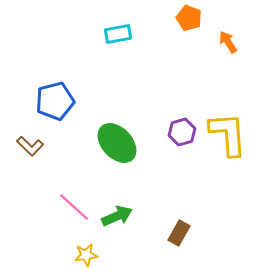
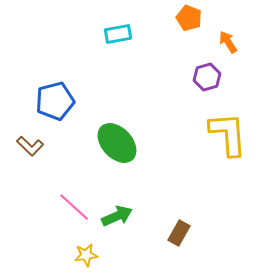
purple hexagon: moved 25 px right, 55 px up
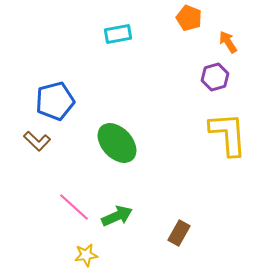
purple hexagon: moved 8 px right
brown L-shape: moved 7 px right, 5 px up
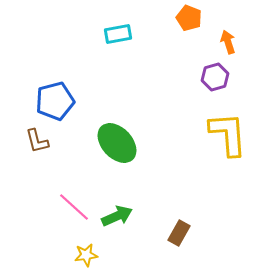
orange arrow: rotated 15 degrees clockwise
brown L-shape: rotated 32 degrees clockwise
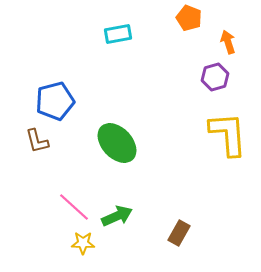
yellow star: moved 3 px left, 12 px up; rotated 10 degrees clockwise
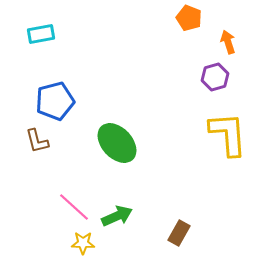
cyan rectangle: moved 77 px left
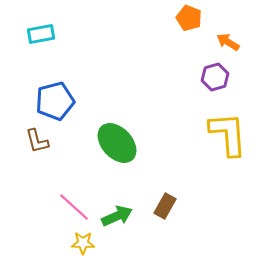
orange arrow: rotated 40 degrees counterclockwise
brown rectangle: moved 14 px left, 27 px up
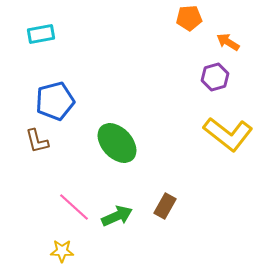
orange pentagon: rotated 25 degrees counterclockwise
yellow L-shape: rotated 132 degrees clockwise
yellow star: moved 21 px left, 8 px down
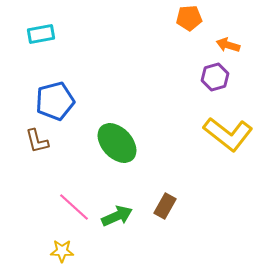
orange arrow: moved 3 px down; rotated 15 degrees counterclockwise
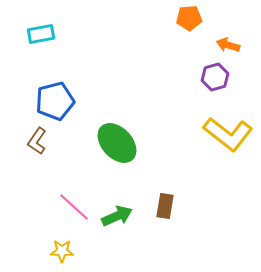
brown L-shape: rotated 48 degrees clockwise
brown rectangle: rotated 20 degrees counterclockwise
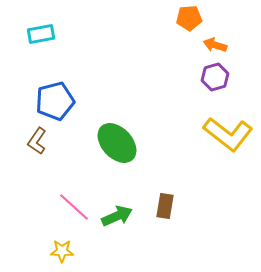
orange arrow: moved 13 px left
